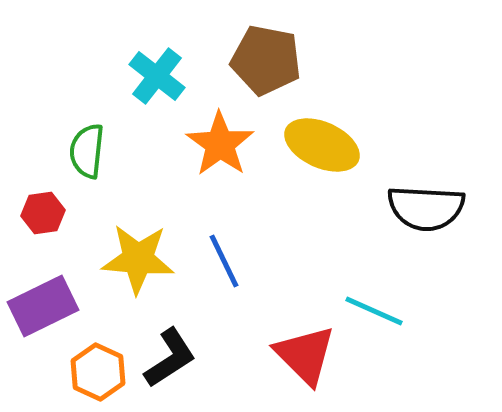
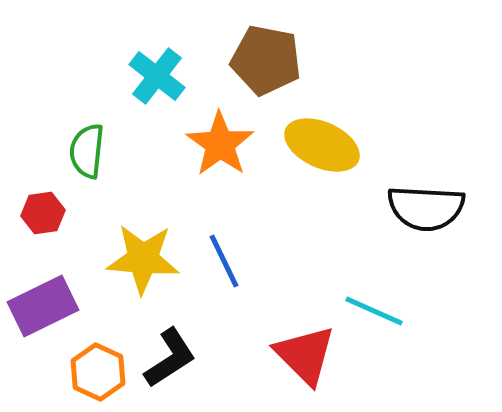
yellow star: moved 5 px right
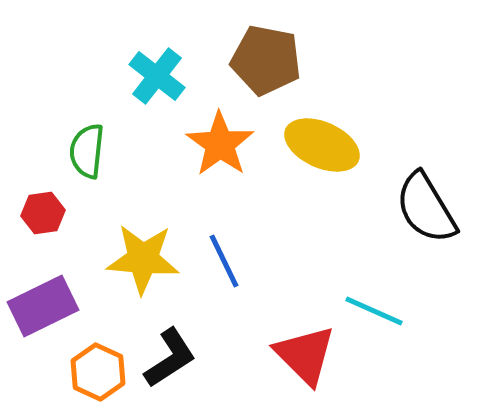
black semicircle: rotated 56 degrees clockwise
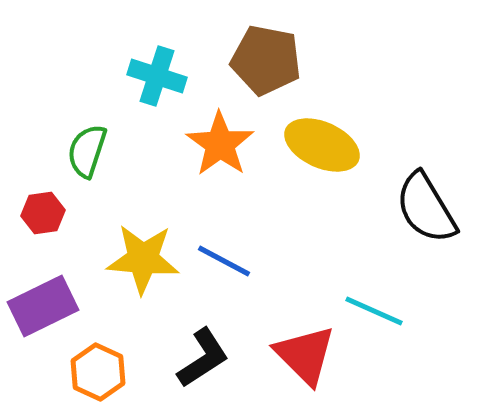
cyan cross: rotated 20 degrees counterclockwise
green semicircle: rotated 12 degrees clockwise
blue line: rotated 36 degrees counterclockwise
black L-shape: moved 33 px right
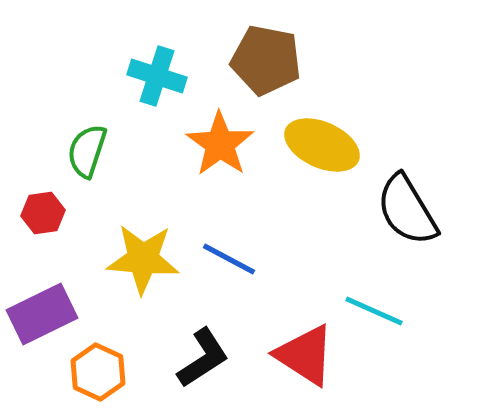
black semicircle: moved 19 px left, 2 px down
blue line: moved 5 px right, 2 px up
purple rectangle: moved 1 px left, 8 px down
red triangle: rotated 12 degrees counterclockwise
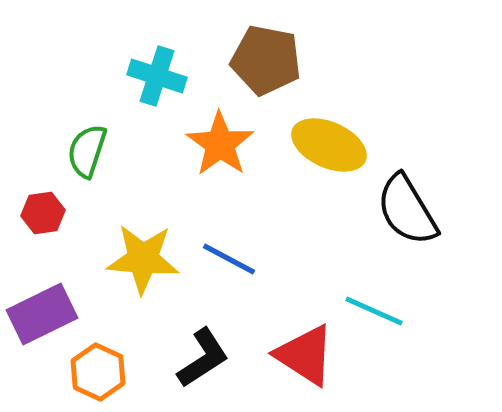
yellow ellipse: moved 7 px right
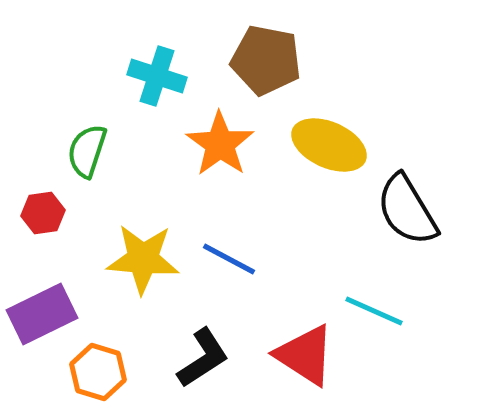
orange hexagon: rotated 8 degrees counterclockwise
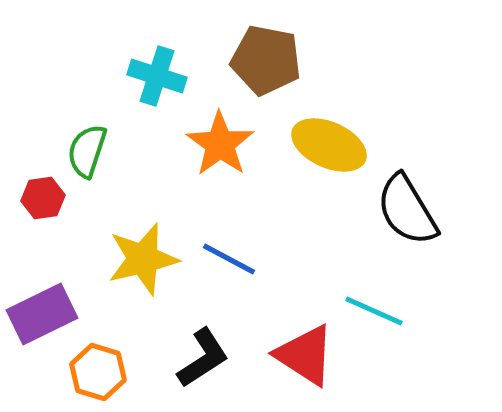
red hexagon: moved 15 px up
yellow star: rotated 18 degrees counterclockwise
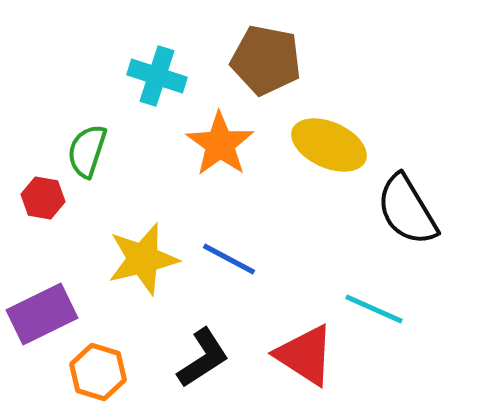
red hexagon: rotated 18 degrees clockwise
cyan line: moved 2 px up
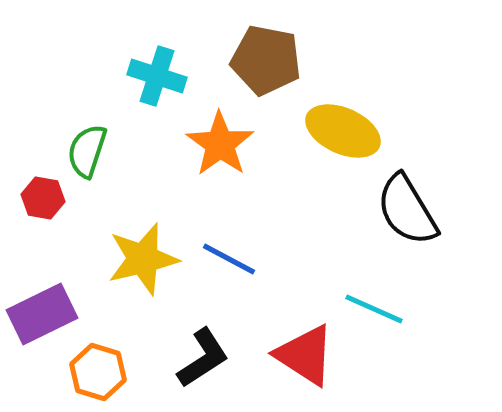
yellow ellipse: moved 14 px right, 14 px up
